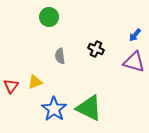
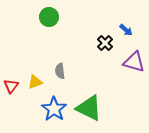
blue arrow: moved 9 px left, 5 px up; rotated 88 degrees counterclockwise
black cross: moved 9 px right, 6 px up; rotated 21 degrees clockwise
gray semicircle: moved 15 px down
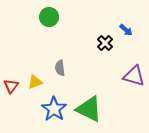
purple triangle: moved 14 px down
gray semicircle: moved 3 px up
green triangle: moved 1 px down
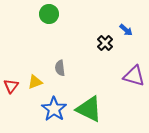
green circle: moved 3 px up
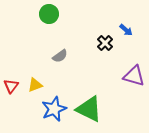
gray semicircle: moved 12 px up; rotated 119 degrees counterclockwise
yellow triangle: moved 3 px down
blue star: rotated 15 degrees clockwise
